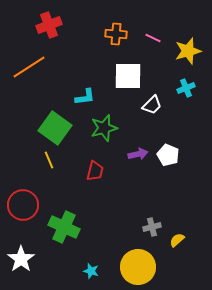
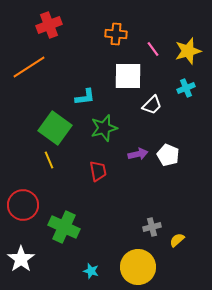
pink line: moved 11 px down; rotated 28 degrees clockwise
red trapezoid: moved 3 px right; rotated 25 degrees counterclockwise
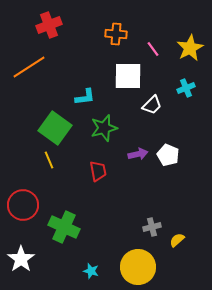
yellow star: moved 2 px right, 3 px up; rotated 12 degrees counterclockwise
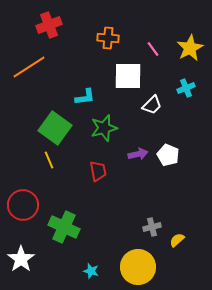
orange cross: moved 8 px left, 4 px down
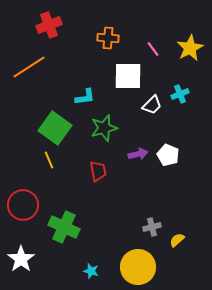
cyan cross: moved 6 px left, 6 px down
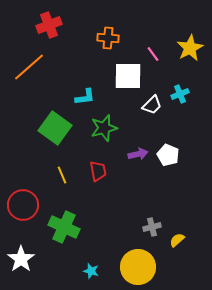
pink line: moved 5 px down
orange line: rotated 8 degrees counterclockwise
yellow line: moved 13 px right, 15 px down
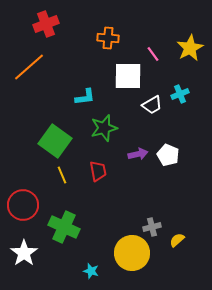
red cross: moved 3 px left, 1 px up
white trapezoid: rotated 15 degrees clockwise
green square: moved 13 px down
white star: moved 3 px right, 6 px up
yellow circle: moved 6 px left, 14 px up
